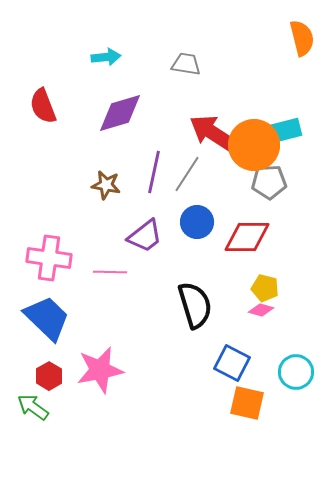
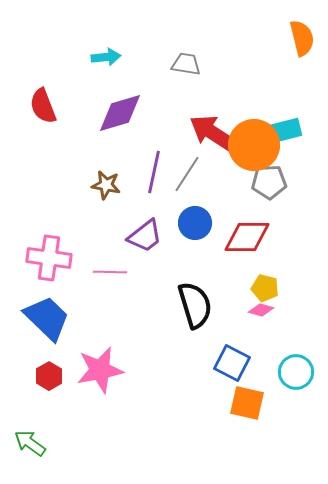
blue circle: moved 2 px left, 1 px down
green arrow: moved 3 px left, 36 px down
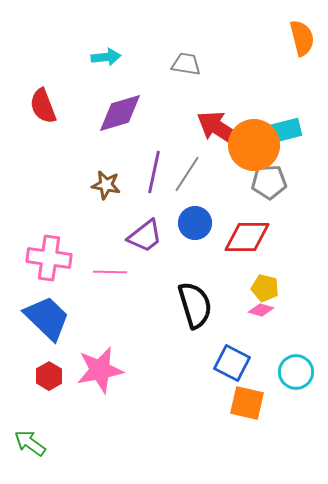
red arrow: moved 7 px right, 4 px up
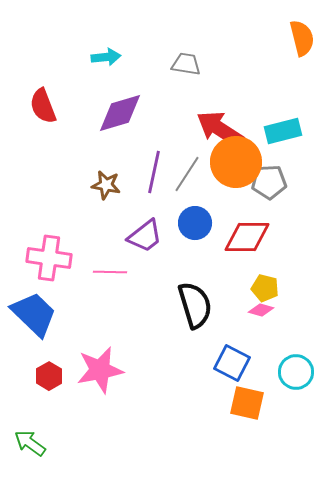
orange circle: moved 18 px left, 17 px down
blue trapezoid: moved 13 px left, 4 px up
